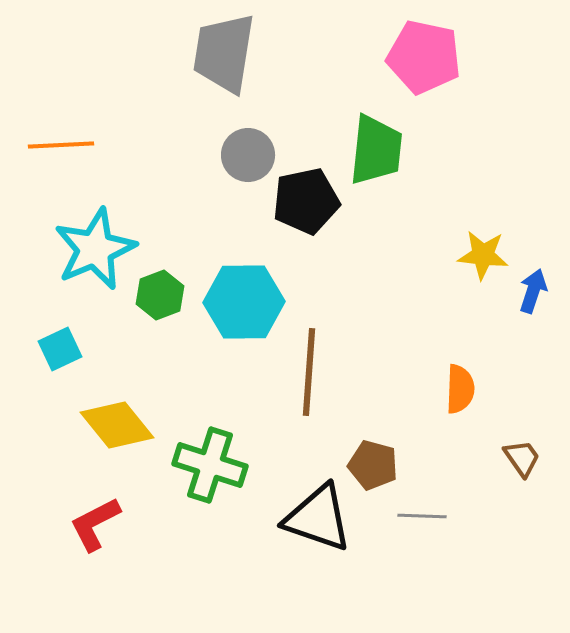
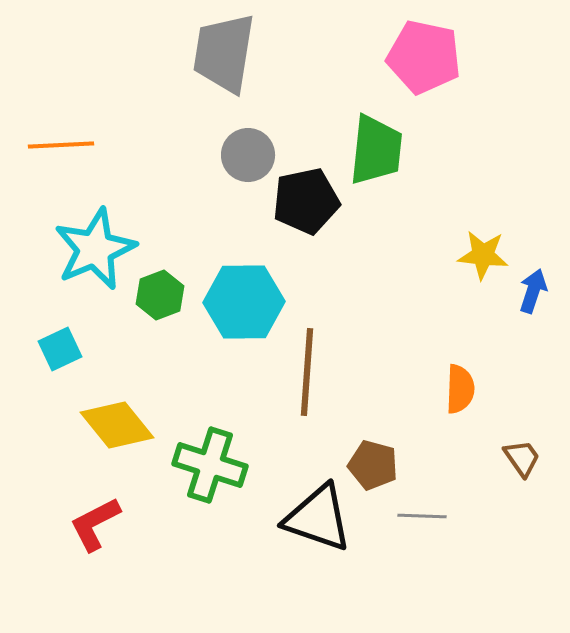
brown line: moved 2 px left
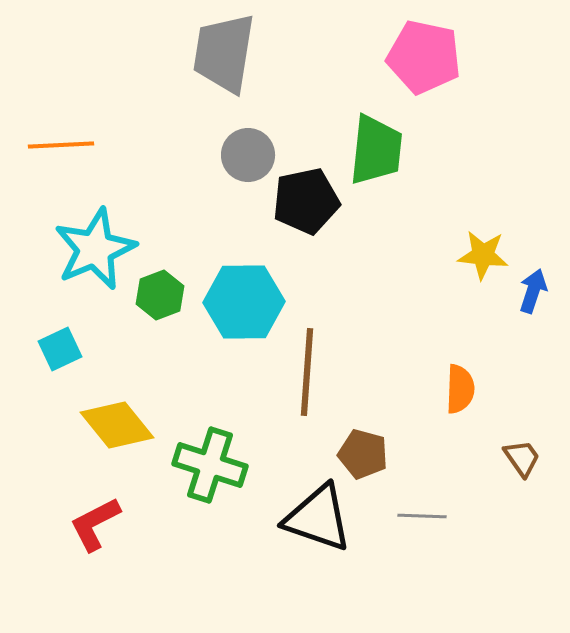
brown pentagon: moved 10 px left, 11 px up
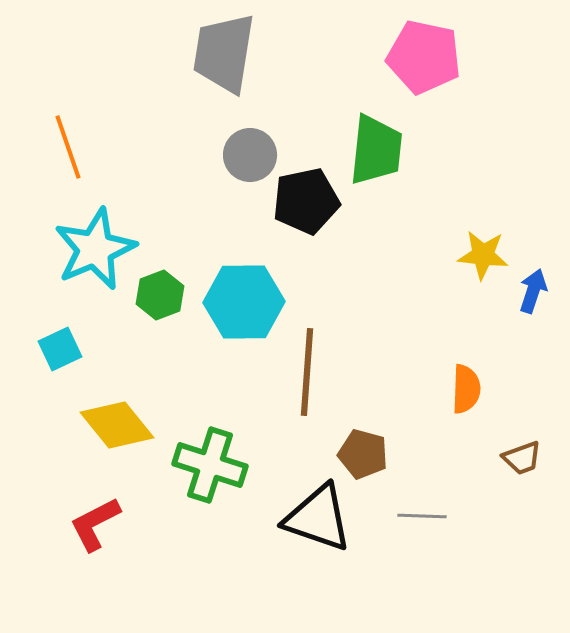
orange line: moved 7 px right, 2 px down; rotated 74 degrees clockwise
gray circle: moved 2 px right
orange semicircle: moved 6 px right
brown trapezoid: rotated 105 degrees clockwise
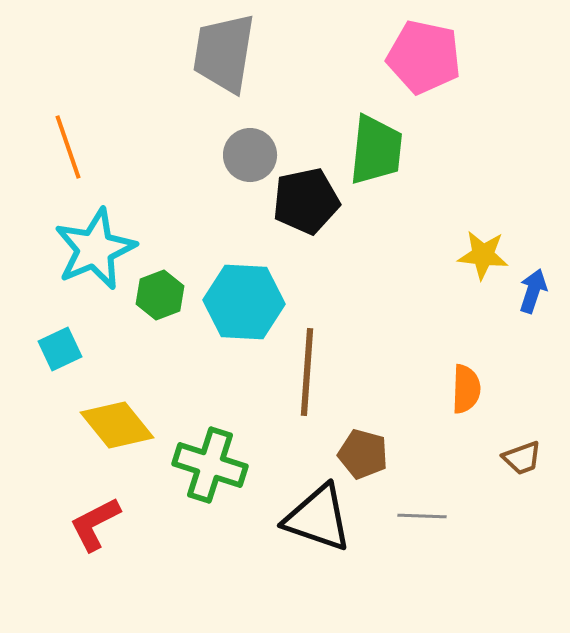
cyan hexagon: rotated 4 degrees clockwise
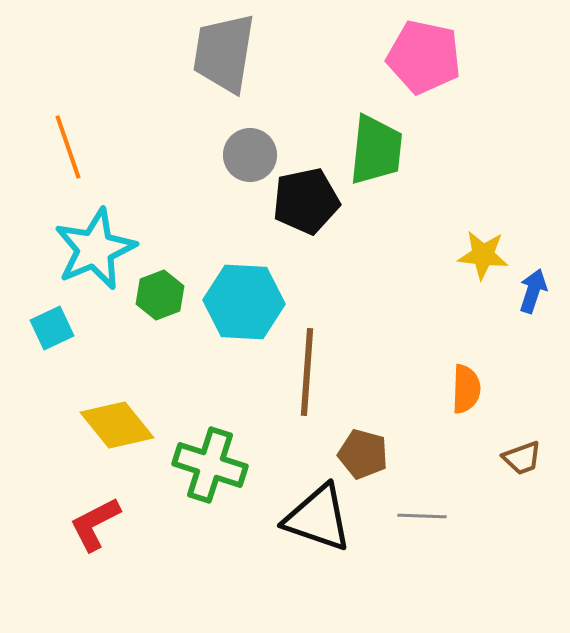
cyan square: moved 8 px left, 21 px up
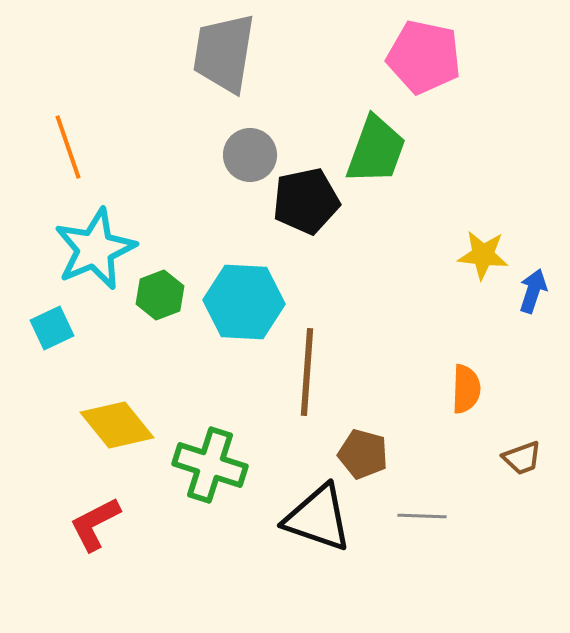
green trapezoid: rotated 14 degrees clockwise
